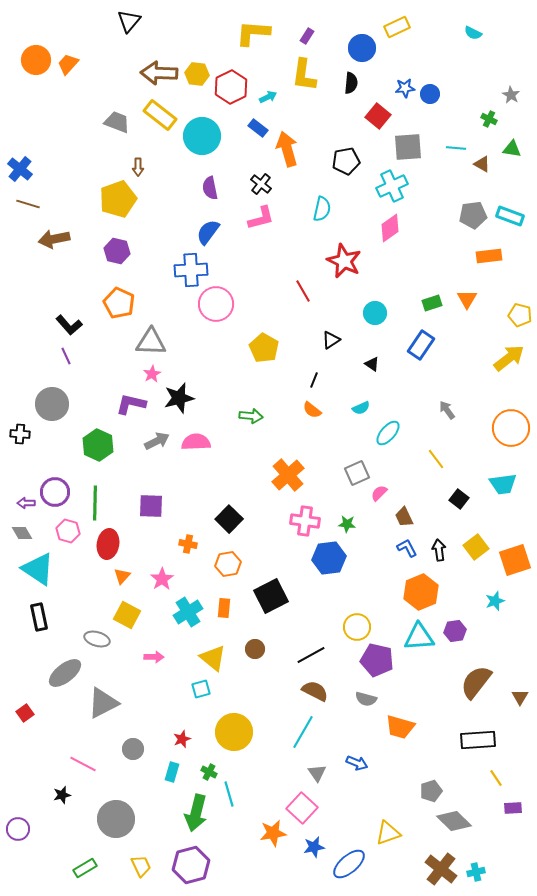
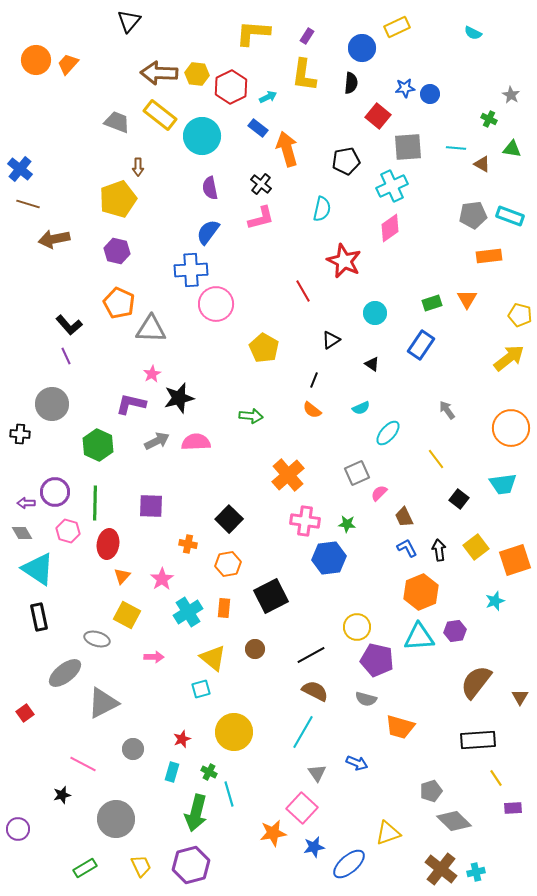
gray triangle at (151, 342): moved 13 px up
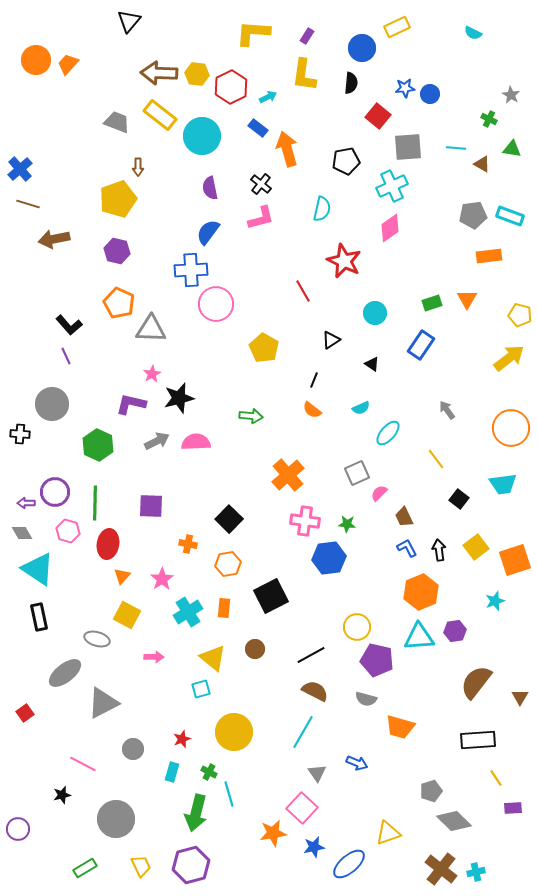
blue cross at (20, 169): rotated 10 degrees clockwise
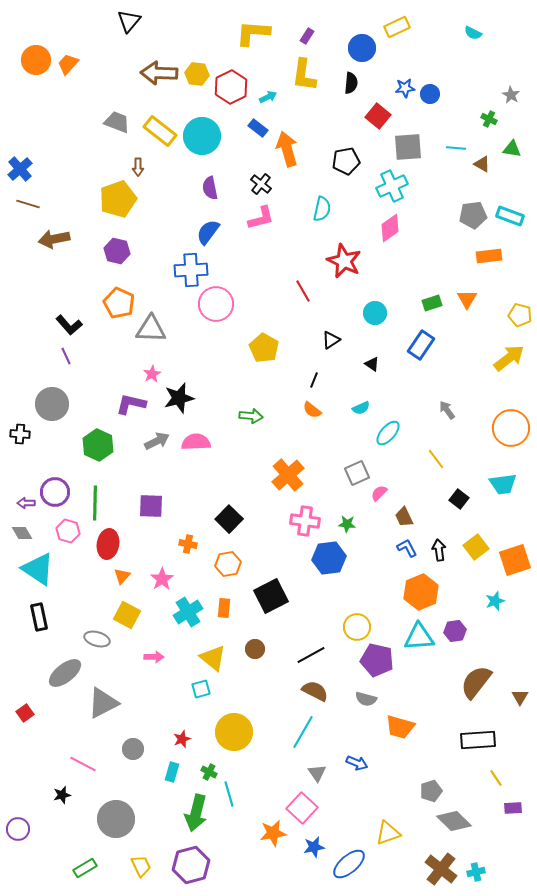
yellow rectangle at (160, 115): moved 16 px down
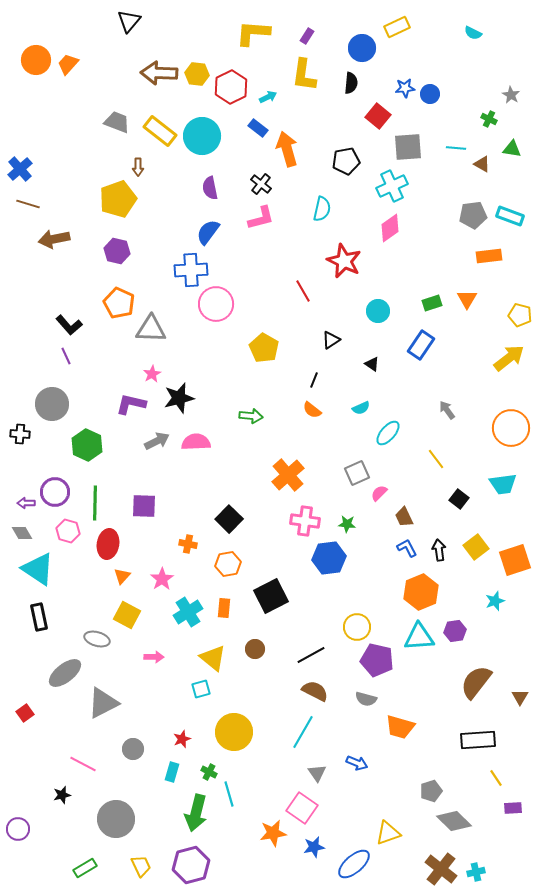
cyan circle at (375, 313): moved 3 px right, 2 px up
green hexagon at (98, 445): moved 11 px left
purple square at (151, 506): moved 7 px left
pink square at (302, 808): rotated 8 degrees counterclockwise
blue ellipse at (349, 864): moved 5 px right
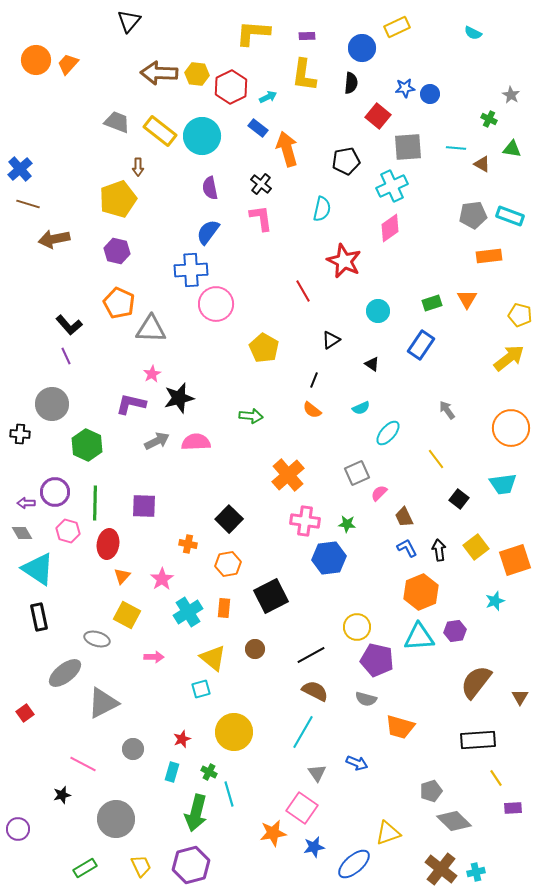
purple rectangle at (307, 36): rotated 56 degrees clockwise
pink L-shape at (261, 218): rotated 84 degrees counterclockwise
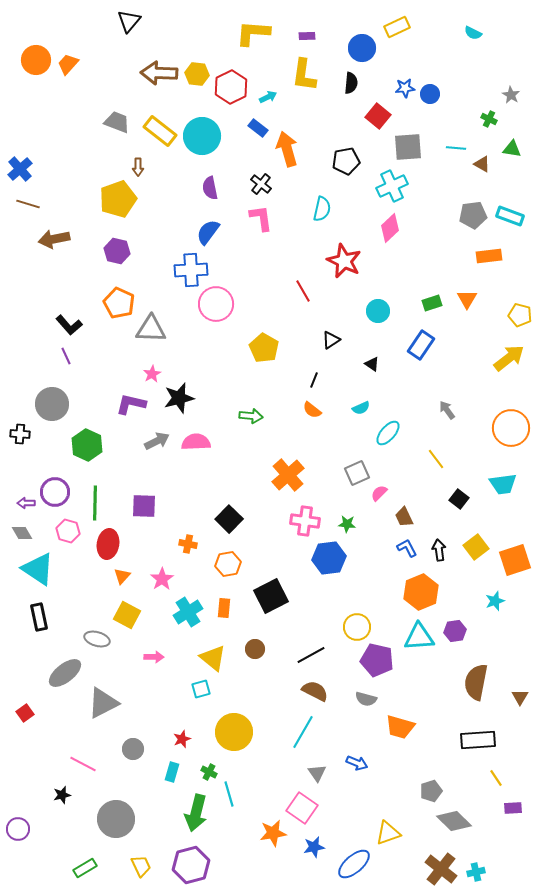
pink diamond at (390, 228): rotated 8 degrees counterclockwise
brown semicircle at (476, 682): rotated 27 degrees counterclockwise
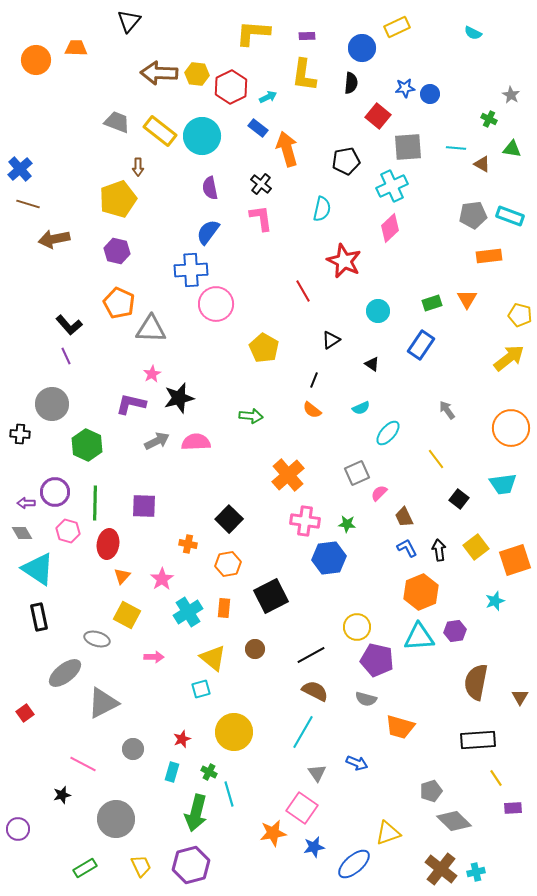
orange trapezoid at (68, 64): moved 8 px right, 16 px up; rotated 50 degrees clockwise
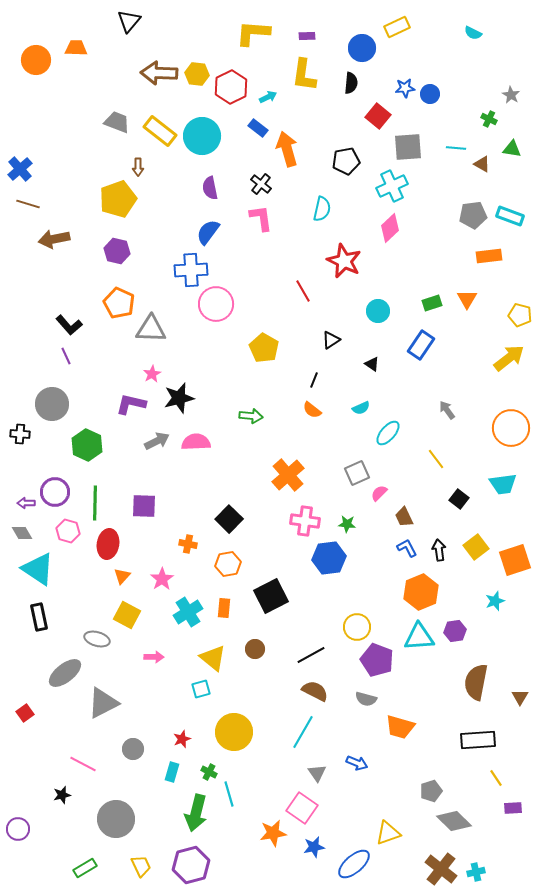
purple pentagon at (377, 660): rotated 8 degrees clockwise
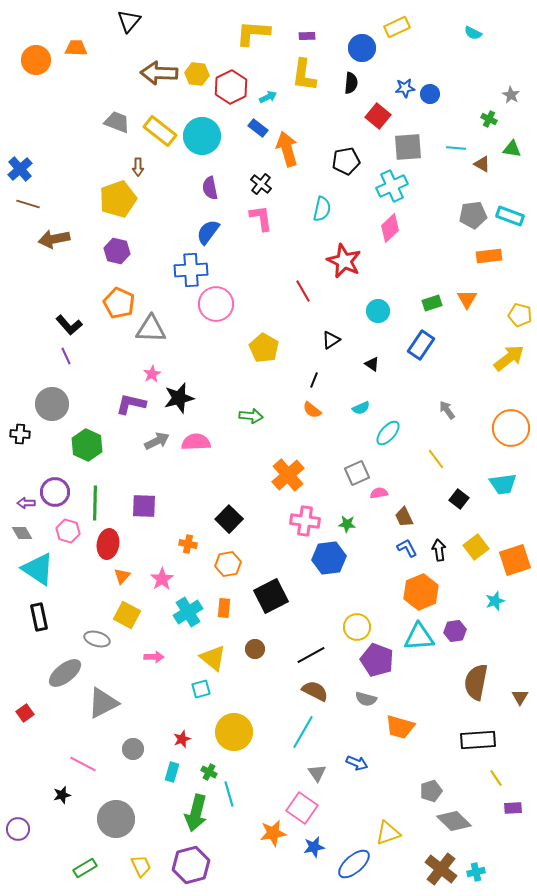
pink semicircle at (379, 493): rotated 36 degrees clockwise
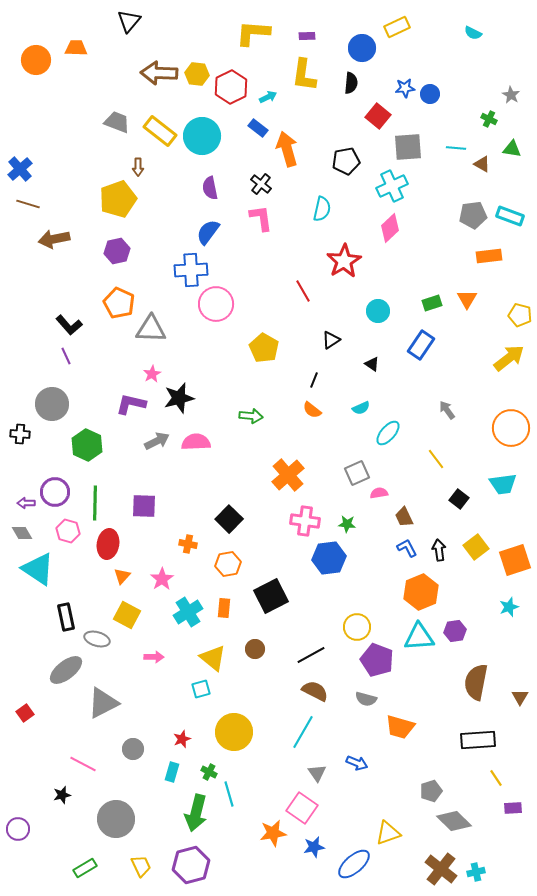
purple hexagon at (117, 251): rotated 25 degrees counterclockwise
red star at (344, 261): rotated 16 degrees clockwise
cyan star at (495, 601): moved 14 px right, 6 px down
black rectangle at (39, 617): moved 27 px right
gray ellipse at (65, 673): moved 1 px right, 3 px up
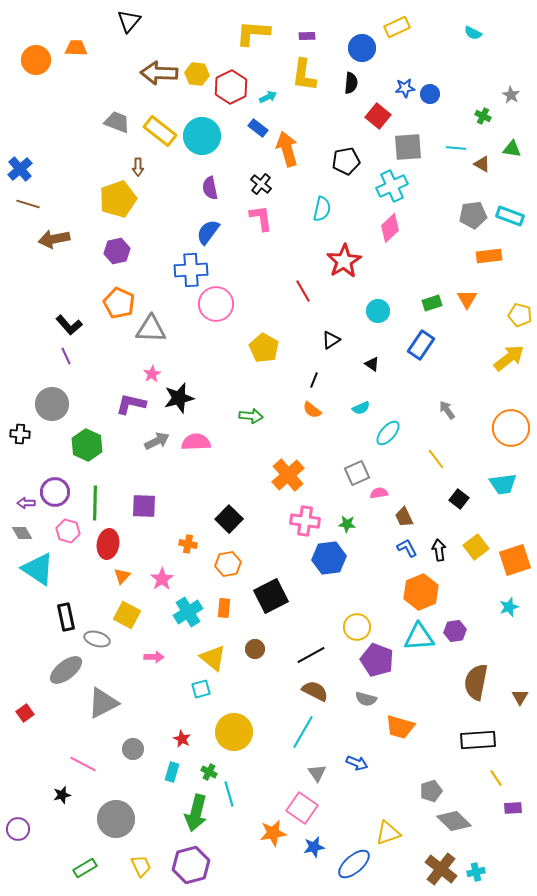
green cross at (489, 119): moved 6 px left, 3 px up
red star at (182, 739): rotated 24 degrees counterclockwise
